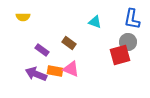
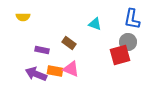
cyan triangle: moved 2 px down
purple rectangle: rotated 24 degrees counterclockwise
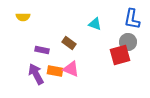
purple arrow: rotated 40 degrees clockwise
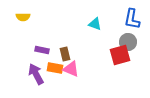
brown rectangle: moved 4 px left, 11 px down; rotated 40 degrees clockwise
orange rectangle: moved 3 px up
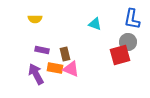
yellow semicircle: moved 12 px right, 2 px down
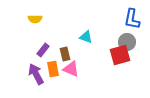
cyan triangle: moved 9 px left, 13 px down
gray circle: moved 1 px left
purple rectangle: moved 1 px right; rotated 64 degrees counterclockwise
orange rectangle: moved 2 px left, 1 px down; rotated 70 degrees clockwise
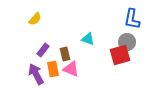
yellow semicircle: rotated 48 degrees counterclockwise
cyan triangle: moved 2 px right, 2 px down
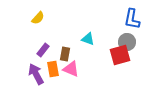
yellow semicircle: moved 3 px right, 1 px up
brown rectangle: rotated 24 degrees clockwise
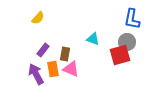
cyan triangle: moved 5 px right
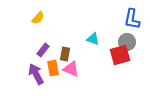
orange rectangle: moved 1 px up
